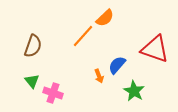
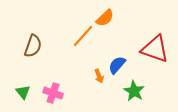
green triangle: moved 9 px left, 11 px down
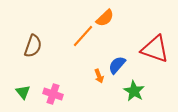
pink cross: moved 1 px down
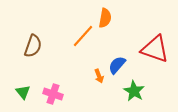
orange semicircle: rotated 36 degrees counterclockwise
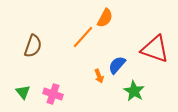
orange semicircle: rotated 18 degrees clockwise
orange line: moved 1 px down
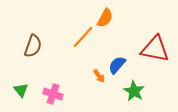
red triangle: rotated 8 degrees counterclockwise
orange arrow: rotated 16 degrees counterclockwise
green triangle: moved 2 px left, 2 px up
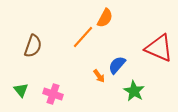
red triangle: moved 4 px right, 1 px up; rotated 12 degrees clockwise
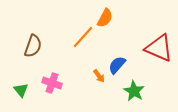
pink cross: moved 1 px left, 11 px up
